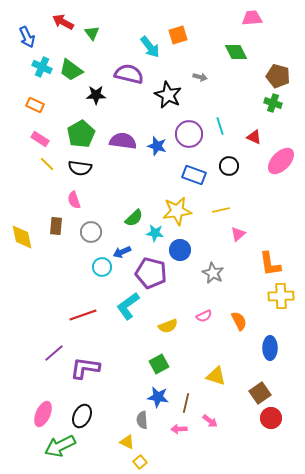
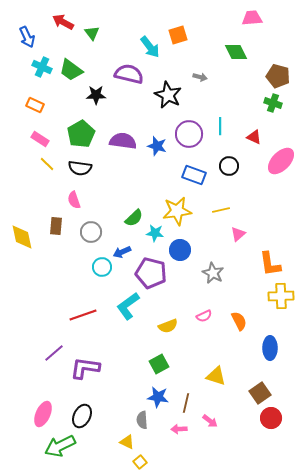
cyan line at (220, 126): rotated 18 degrees clockwise
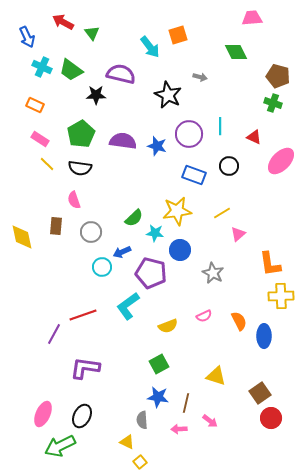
purple semicircle at (129, 74): moved 8 px left
yellow line at (221, 210): moved 1 px right, 3 px down; rotated 18 degrees counterclockwise
blue ellipse at (270, 348): moved 6 px left, 12 px up
purple line at (54, 353): moved 19 px up; rotated 20 degrees counterclockwise
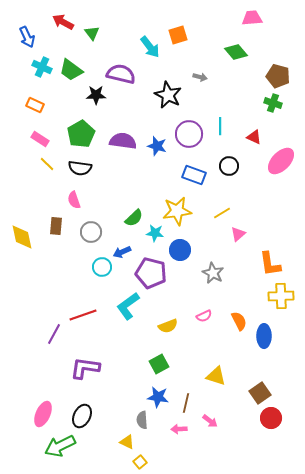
green diamond at (236, 52): rotated 15 degrees counterclockwise
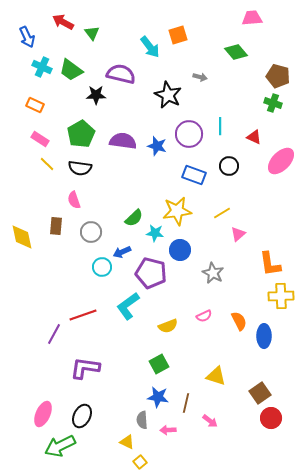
pink arrow at (179, 429): moved 11 px left, 1 px down
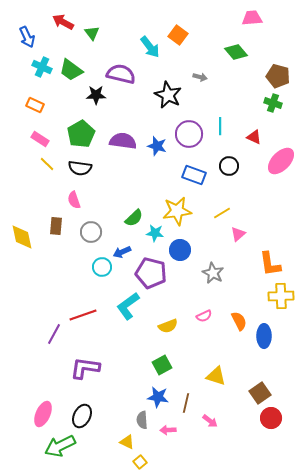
orange square at (178, 35): rotated 36 degrees counterclockwise
green square at (159, 364): moved 3 px right, 1 px down
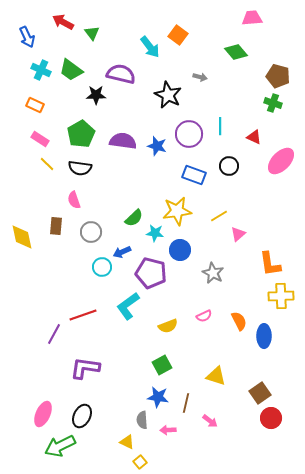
cyan cross at (42, 67): moved 1 px left, 3 px down
yellow line at (222, 213): moved 3 px left, 3 px down
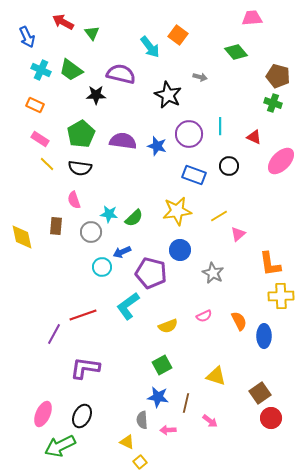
cyan star at (155, 233): moved 46 px left, 19 px up
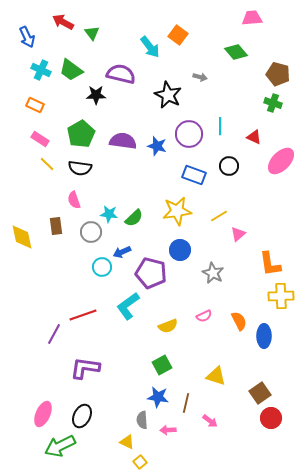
brown pentagon at (278, 76): moved 2 px up
brown rectangle at (56, 226): rotated 12 degrees counterclockwise
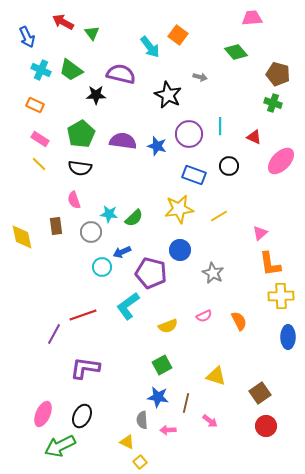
yellow line at (47, 164): moved 8 px left
yellow star at (177, 211): moved 2 px right, 2 px up
pink triangle at (238, 234): moved 22 px right, 1 px up
blue ellipse at (264, 336): moved 24 px right, 1 px down
red circle at (271, 418): moved 5 px left, 8 px down
